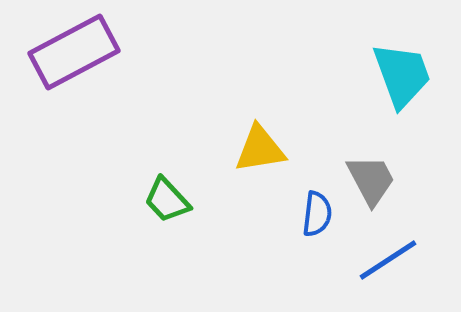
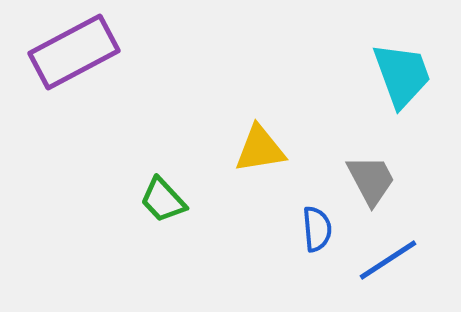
green trapezoid: moved 4 px left
blue semicircle: moved 15 px down; rotated 12 degrees counterclockwise
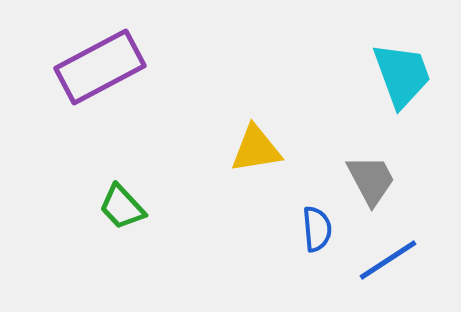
purple rectangle: moved 26 px right, 15 px down
yellow triangle: moved 4 px left
green trapezoid: moved 41 px left, 7 px down
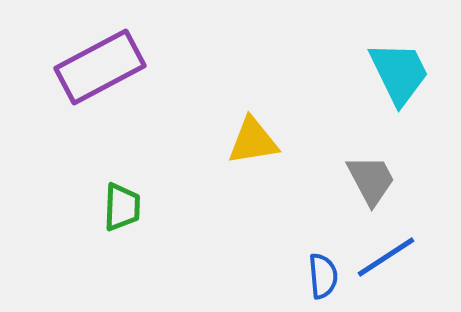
cyan trapezoid: moved 3 px left, 2 px up; rotated 6 degrees counterclockwise
yellow triangle: moved 3 px left, 8 px up
green trapezoid: rotated 135 degrees counterclockwise
blue semicircle: moved 6 px right, 47 px down
blue line: moved 2 px left, 3 px up
